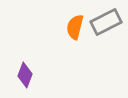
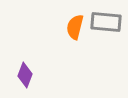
gray rectangle: rotated 32 degrees clockwise
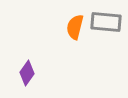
purple diamond: moved 2 px right, 2 px up; rotated 15 degrees clockwise
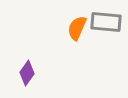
orange semicircle: moved 2 px right, 1 px down; rotated 10 degrees clockwise
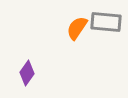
orange semicircle: rotated 10 degrees clockwise
